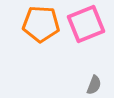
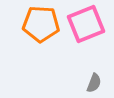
gray semicircle: moved 2 px up
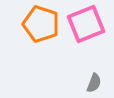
orange pentagon: rotated 15 degrees clockwise
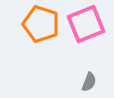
gray semicircle: moved 5 px left, 1 px up
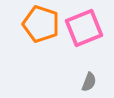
pink square: moved 2 px left, 4 px down
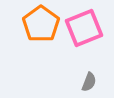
orange pentagon: rotated 18 degrees clockwise
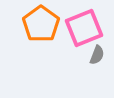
gray semicircle: moved 8 px right, 27 px up
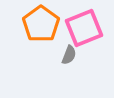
gray semicircle: moved 28 px left
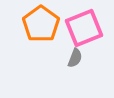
gray semicircle: moved 6 px right, 3 px down
